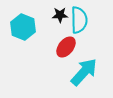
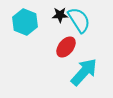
cyan semicircle: rotated 32 degrees counterclockwise
cyan hexagon: moved 2 px right, 5 px up
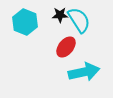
cyan arrow: rotated 36 degrees clockwise
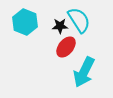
black star: moved 11 px down
cyan arrow: rotated 128 degrees clockwise
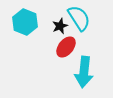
cyan semicircle: moved 2 px up
black star: rotated 21 degrees counterclockwise
cyan arrow: rotated 20 degrees counterclockwise
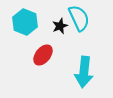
cyan semicircle: rotated 8 degrees clockwise
red ellipse: moved 23 px left, 8 px down
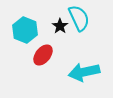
cyan hexagon: moved 8 px down
black star: rotated 14 degrees counterclockwise
cyan arrow: rotated 72 degrees clockwise
